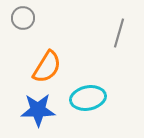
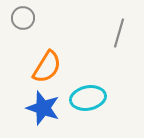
blue star: moved 5 px right, 2 px up; rotated 20 degrees clockwise
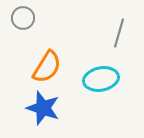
cyan ellipse: moved 13 px right, 19 px up
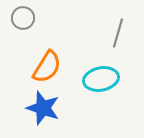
gray line: moved 1 px left
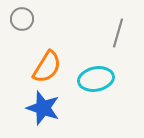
gray circle: moved 1 px left, 1 px down
cyan ellipse: moved 5 px left
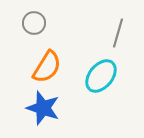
gray circle: moved 12 px right, 4 px down
cyan ellipse: moved 5 px right, 3 px up; rotated 40 degrees counterclockwise
